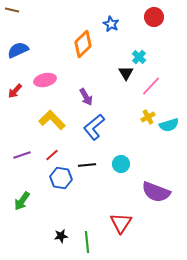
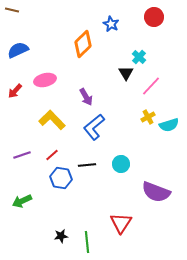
green arrow: rotated 30 degrees clockwise
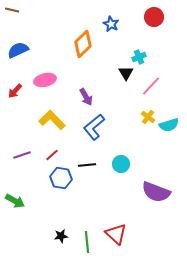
cyan cross: rotated 24 degrees clockwise
yellow cross: rotated 24 degrees counterclockwise
green arrow: moved 7 px left; rotated 126 degrees counterclockwise
red triangle: moved 5 px left, 11 px down; rotated 20 degrees counterclockwise
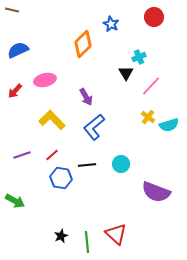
black star: rotated 16 degrees counterclockwise
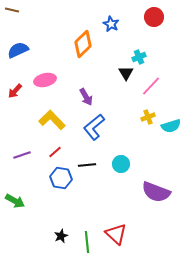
yellow cross: rotated 32 degrees clockwise
cyan semicircle: moved 2 px right, 1 px down
red line: moved 3 px right, 3 px up
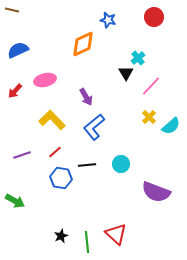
blue star: moved 3 px left, 4 px up; rotated 14 degrees counterclockwise
orange diamond: rotated 20 degrees clockwise
cyan cross: moved 1 px left, 1 px down; rotated 16 degrees counterclockwise
yellow cross: moved 1 px right; rotated 24 degrees counterclockwise
cyan semicircle: rotated 24 degrees counterclockwise
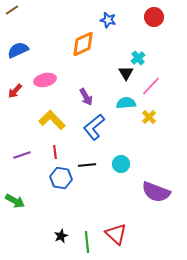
brown line: rotated 48 degrees counterclockwise
cyan semicircle: moved 45 px left, 23 px up; rotated 144 degrees counterclockwise
red line: rotated 56 degrees counterclockwise
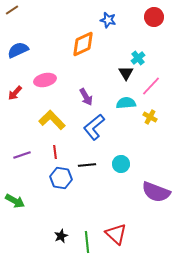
red arrow: moved 2 px down
yellow cross: moved 1 px right; rotated 16 degrees counterclockwise
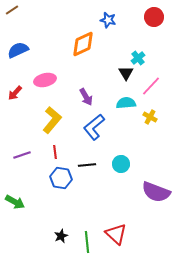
yellow L-shape: rotated 84 degrees clockwise
green arrow: moved 1 px down
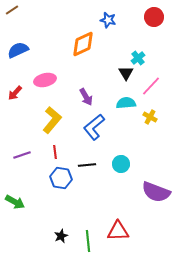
red triangle: moved 2 px right, 3 px up; rotated 45 degrees counterclockwise
green line: moved 1 px right, 1 px up
